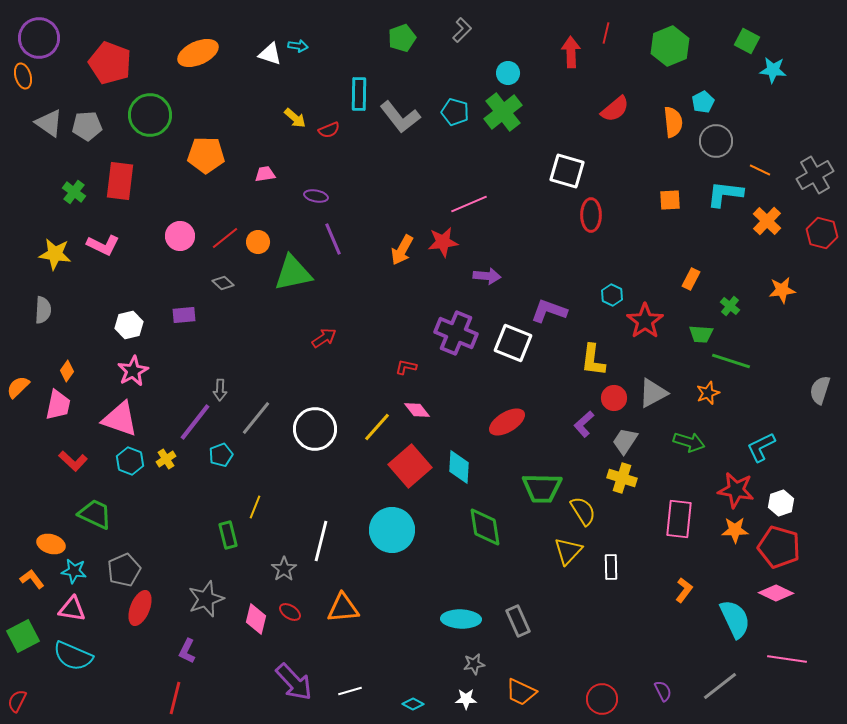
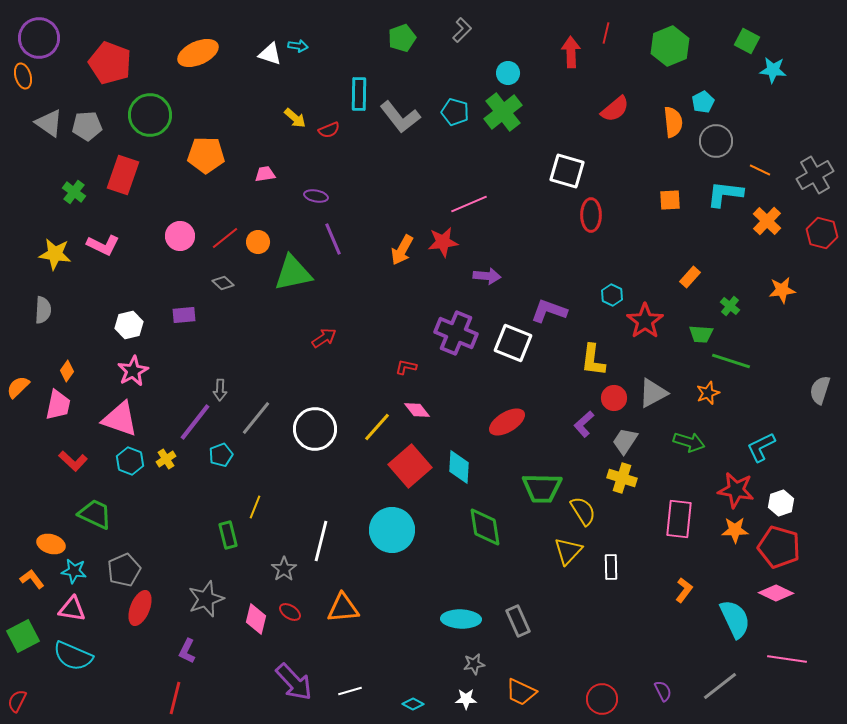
red rectangle at (120, 181): moved 3 px right, 6 px up; rotated 12 degrees clockwise
orange rectangle at (691, 279): moved 1 px left, 2 px up; rotated 15 degrees clockwise
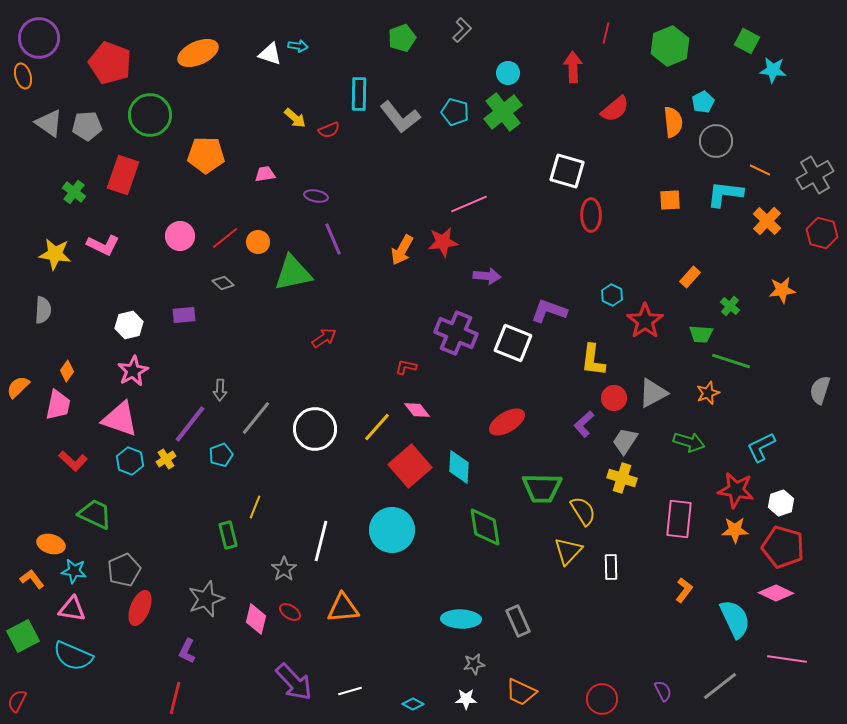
red arrow at (571, 52): moved 2 px right, 15 px down
purple line at (195, 422): moved 5 px left, 2 px down
red pentagon at (779, 547): moved 4 px right
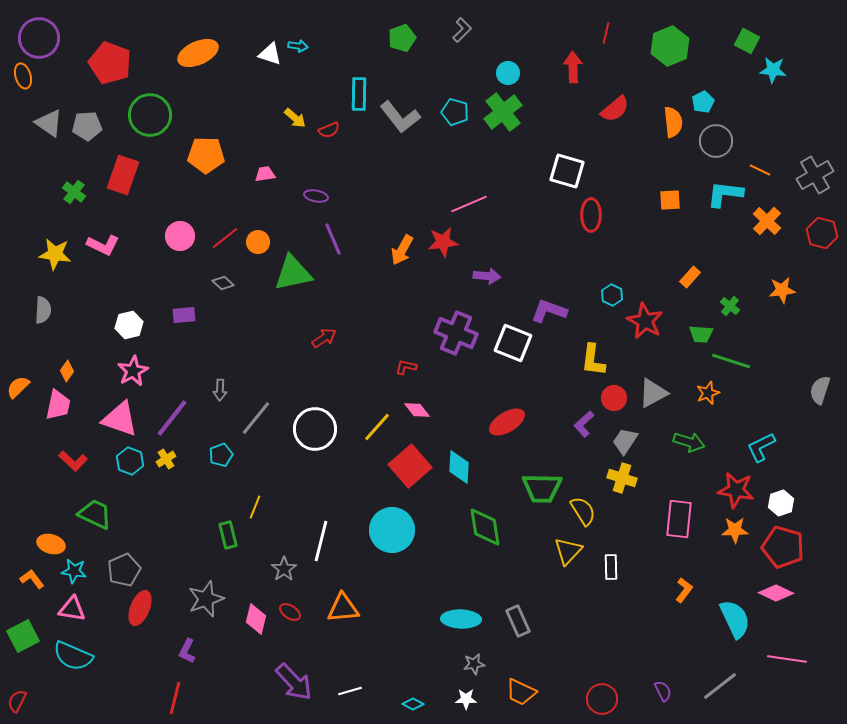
red star at (645, 321): rotated 9 degrees counterclockwise
purple line at (190, 424): moved 18 px left, 6 px up
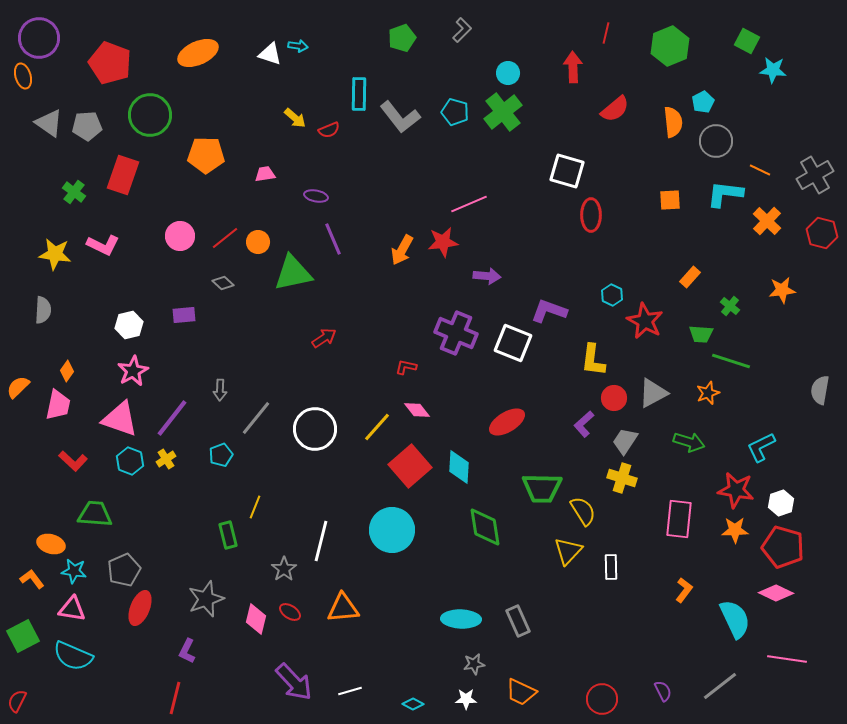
gray semicircle at (820, 390): rotated 8 degrees counterclockwise
green trapezoid at (95, 514): rotated 21 degrees counterclockwise
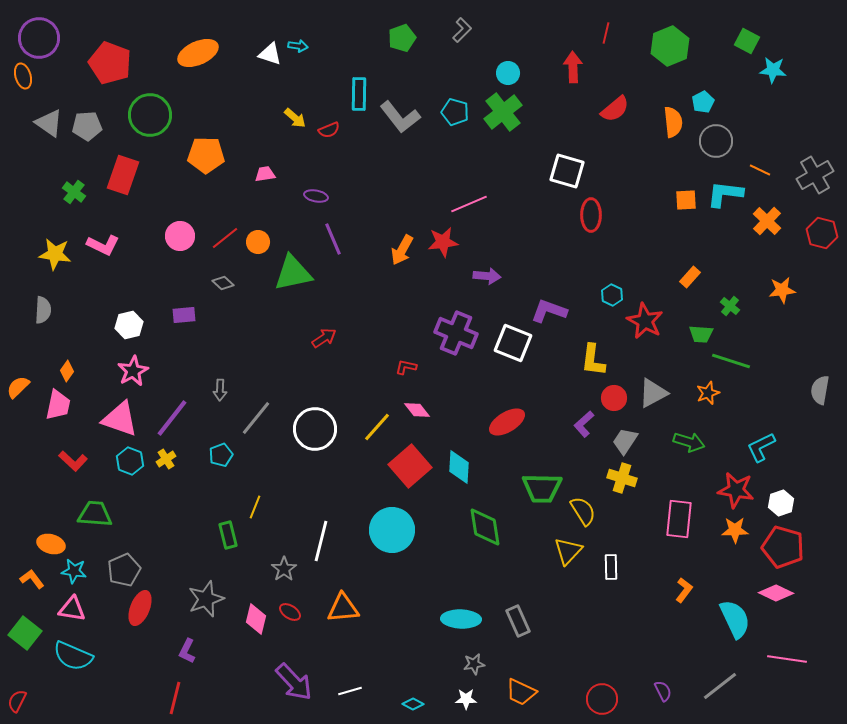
orange square at (670, 200): moved 16 px right
green square at (23, 636): moved 2 px right, 3 px up; rotated 24 degrees counterclockwise
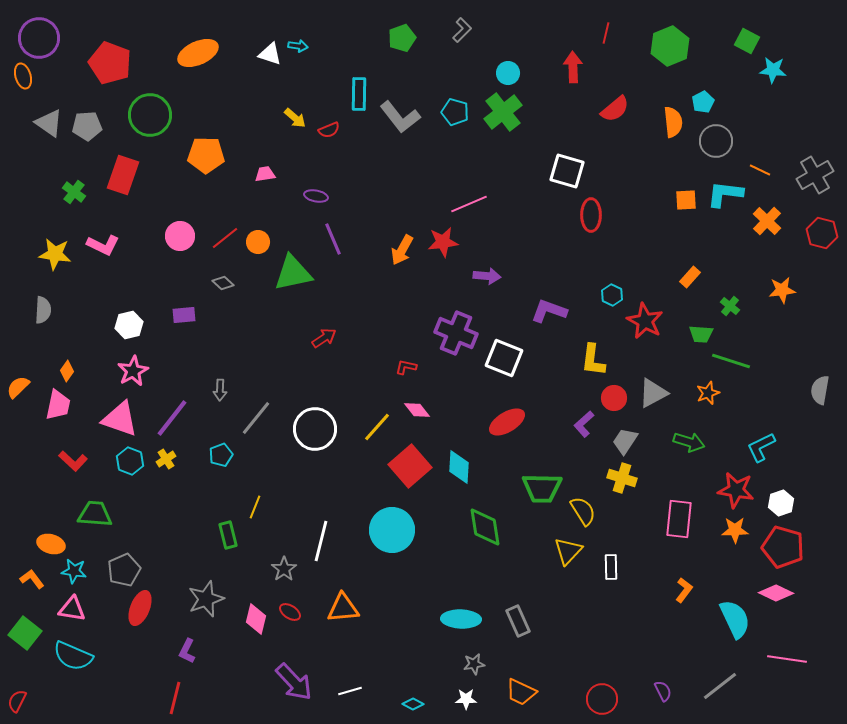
white square at (513, 343): moved 9 px left, 15 px down
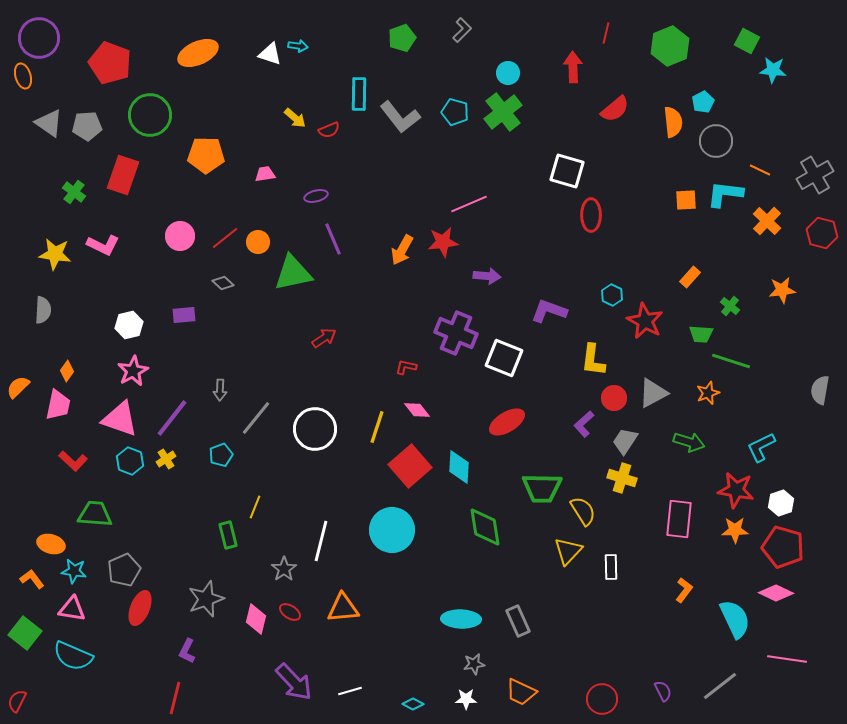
purple ellipse at (316, 196): rotated 25 degrees counterclockwise
yellow line at (377, 427): rotated 24 degrees counterclockwise
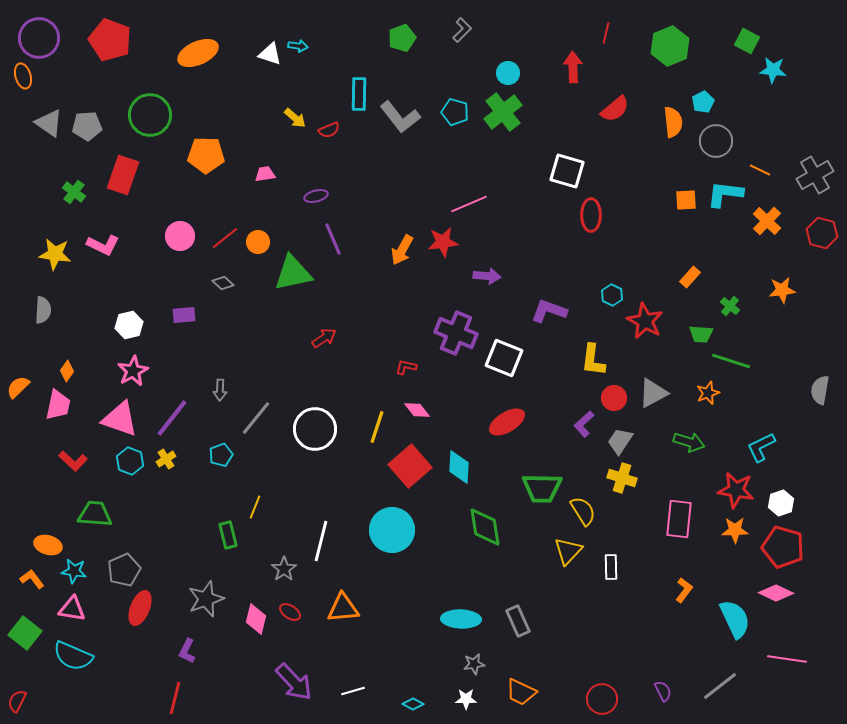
red pentagon at (110, 63): moved 23 px up
gray trapezoid at (625, 441): moved 5 px left
orange ellipse at (51, 544): moved 3 px left, 1 px down
white line at (350, 691): moved 3 px right
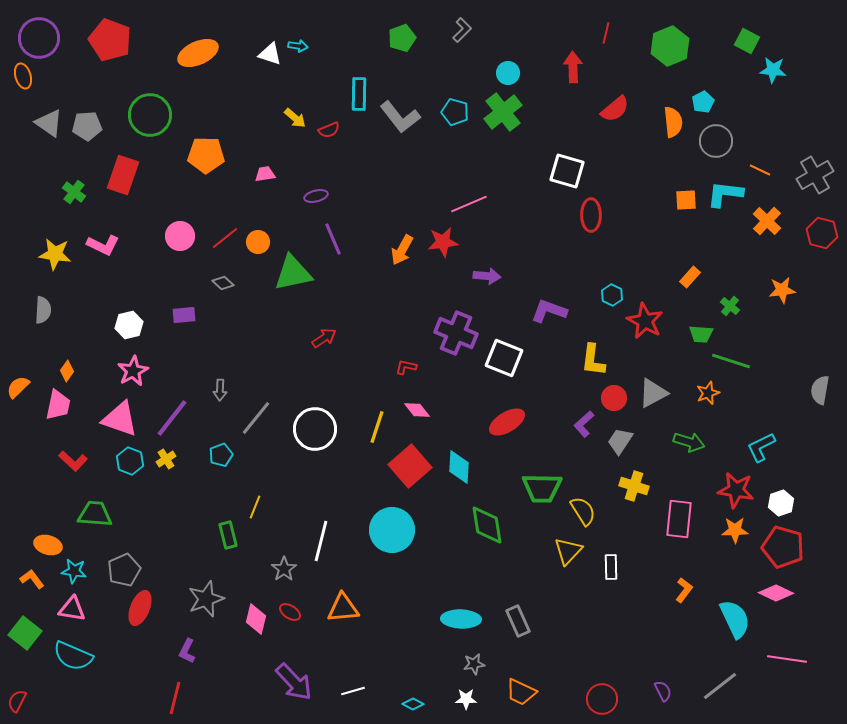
yellow cross at (622, 478): moved 12 px right, 8 px down
green diamond at (485, 527): moved 2 px right, 2 px up
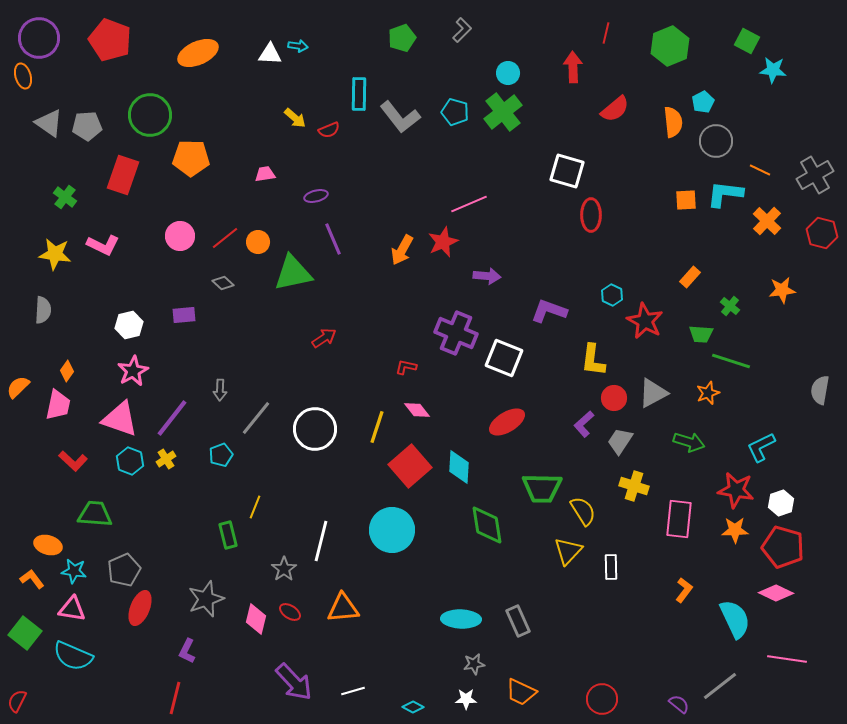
white triangle at (270, 54): rotated 15 degrees counterclockwise
orange pentagon at (206, 155): moved 15 px left, 3 px down
green cross at (74, 192): moved 9 px left, 5 px down
red star at (443, 242): rotated 16 degrees counterclockwise
purple semicircle at (663, 691): moved 16 px right, 13 px down; rotated 25 degrees counterclockwise
cyan diamond at (413, 704): moved 3 px down
